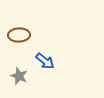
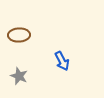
blue arrow: moved 17 px right; rotated 24 degrees clockwise
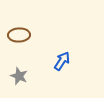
blue arrow: rotated 120 degrees counterclockwise
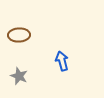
blue arrow: rotated 48 degrees counterclockwise
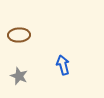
blue arrow: moved 1 px right, 4 px down
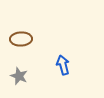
brown ellipse: moved 2 px right, 4 px down
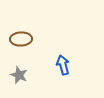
gray star: moved 1 px up
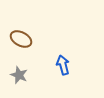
brown ellipse: rotated 30 degrees clockwise
